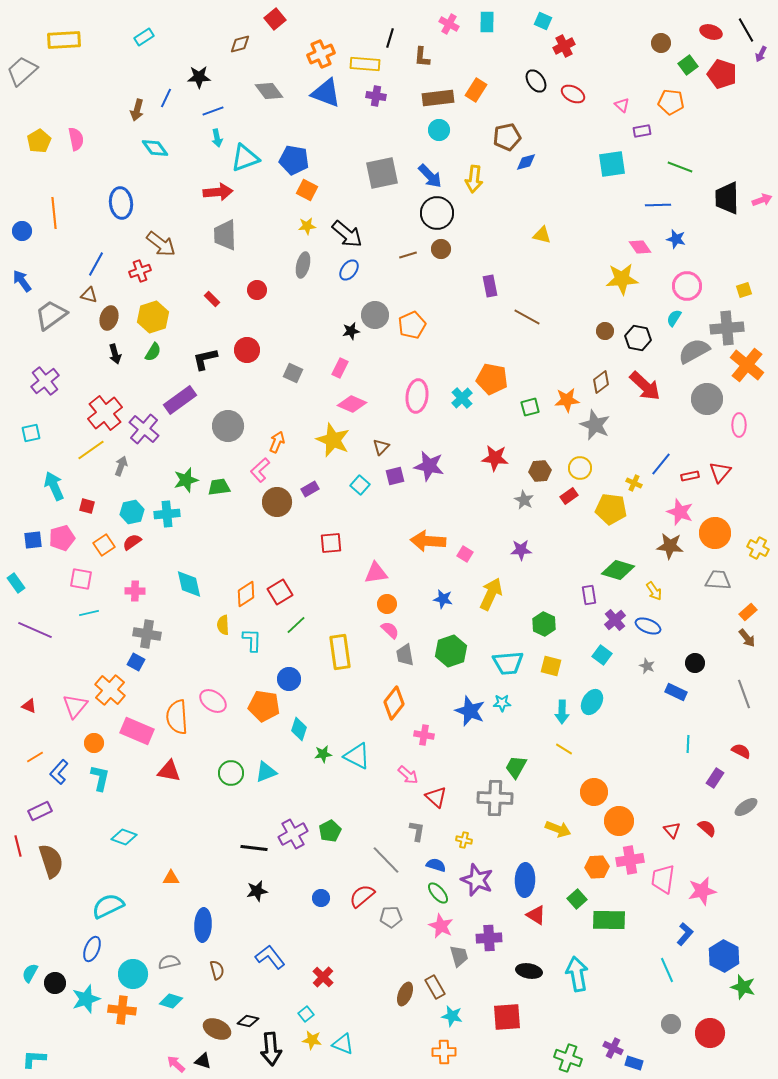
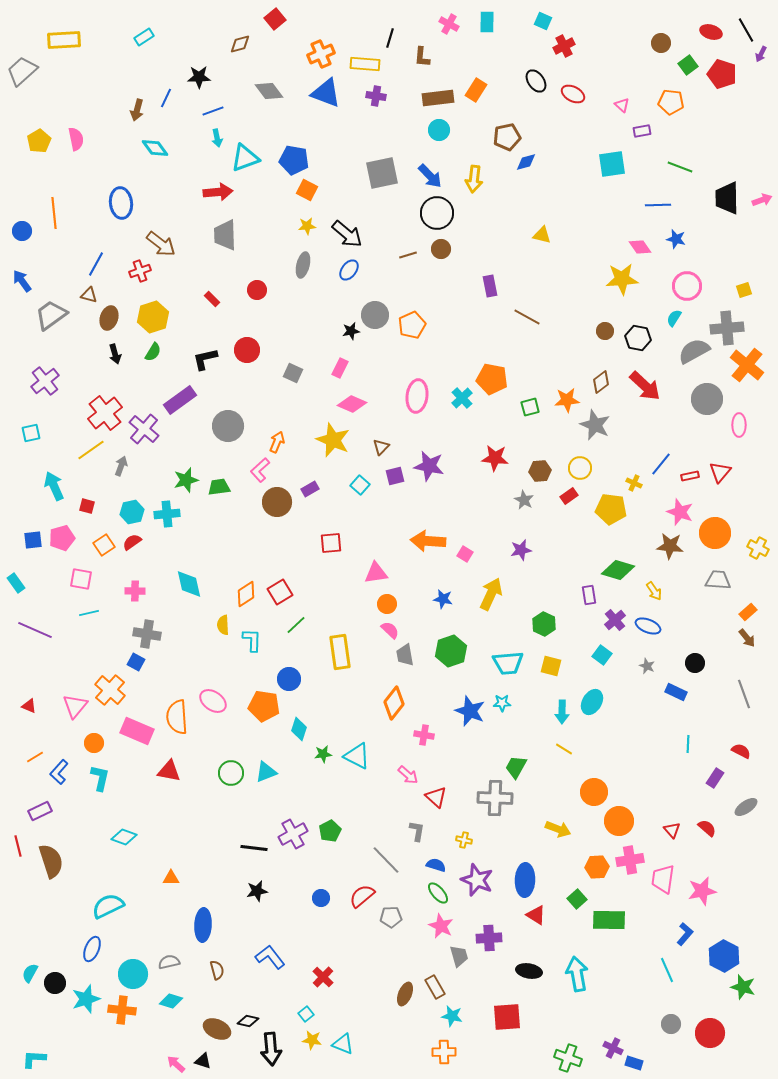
purple star at (521, 550): rotated 10 degrees counterclockwise
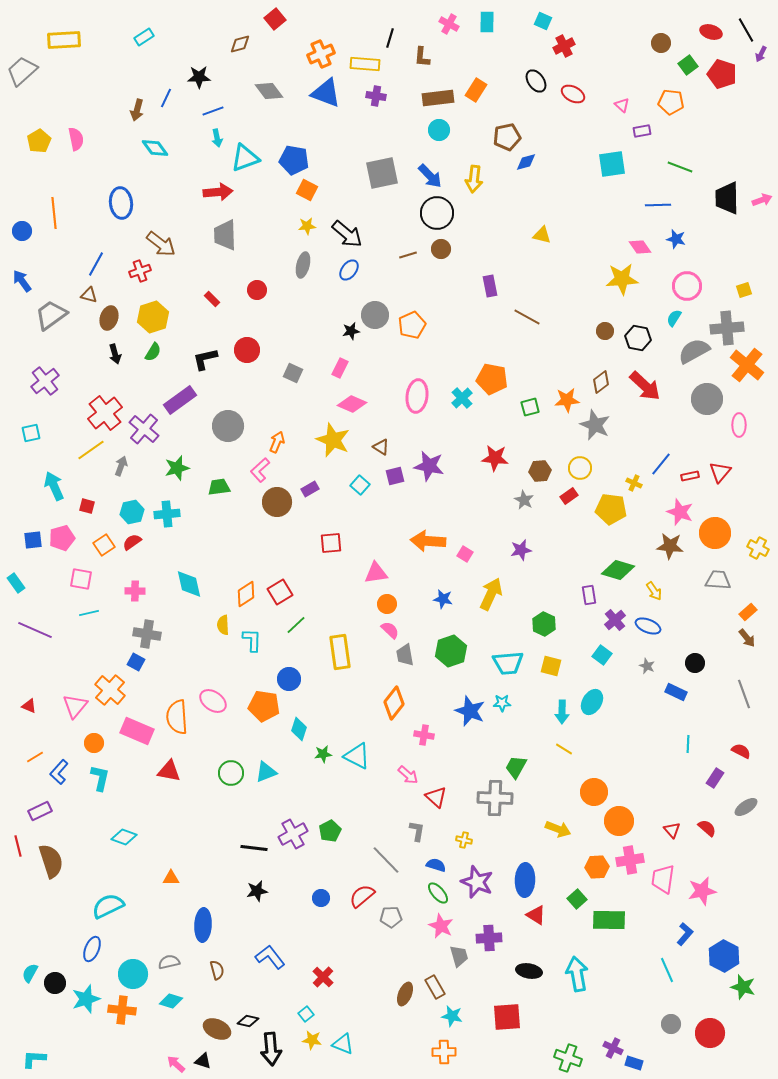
brown triangle at (381, 447): rotated 42 degrees counterclockwise
green star at (186, 480): moved 9 px left, 12 px up
purple star at (477, 880): moved 2 px down
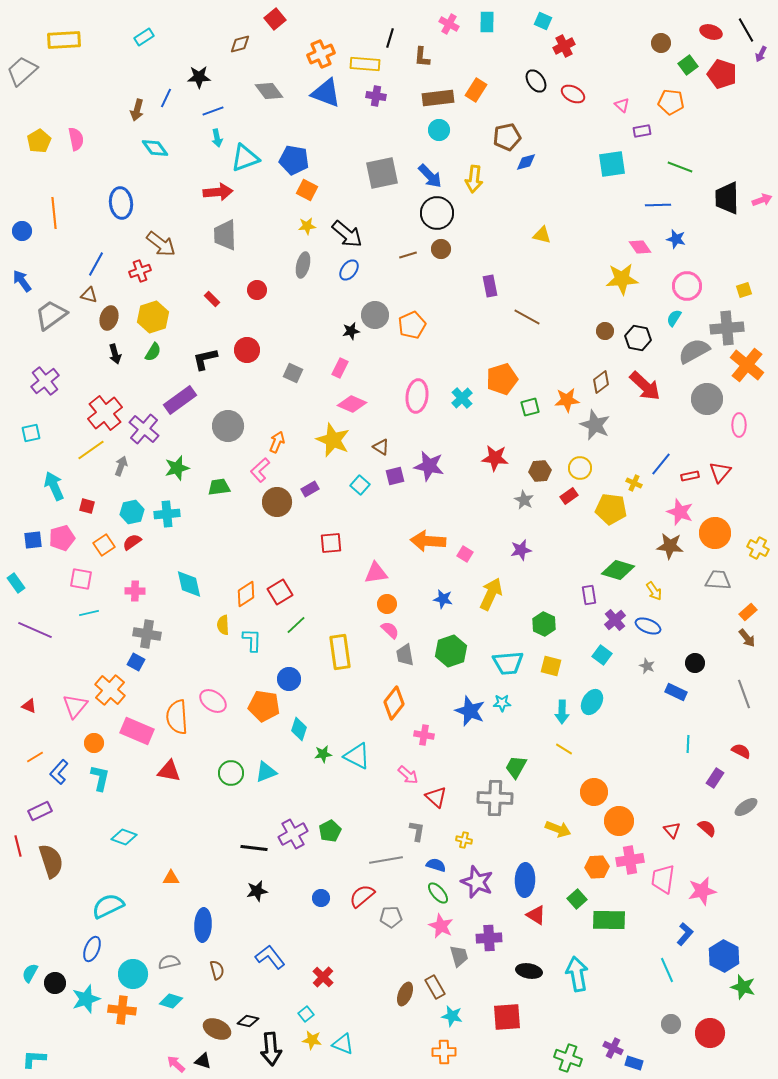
orange pentagon at (492, 379): moved 10 px right; rotated 28 degrees counterclockwise
gray line at (386, 860): rotated 56 degrees counterclockwise
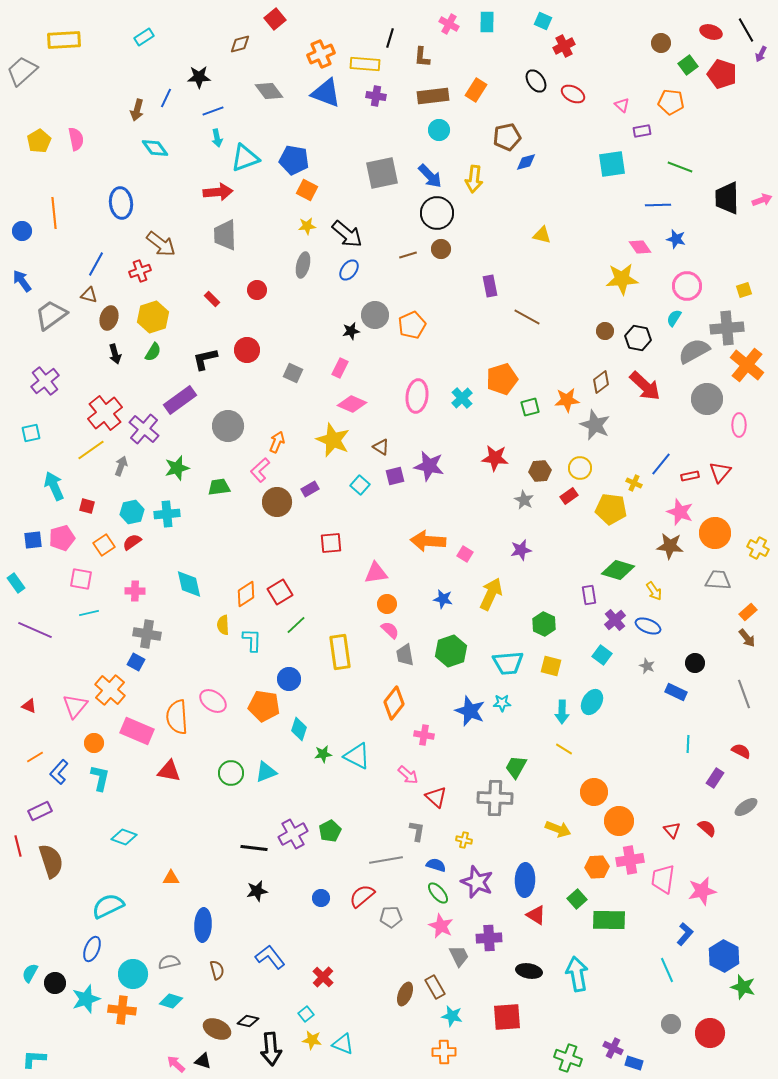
brown rectangle at (438, 98): moved 5 px left, 2 px up
gray trapezoid at (459, 956): rotated 10 degrees counterclockwise
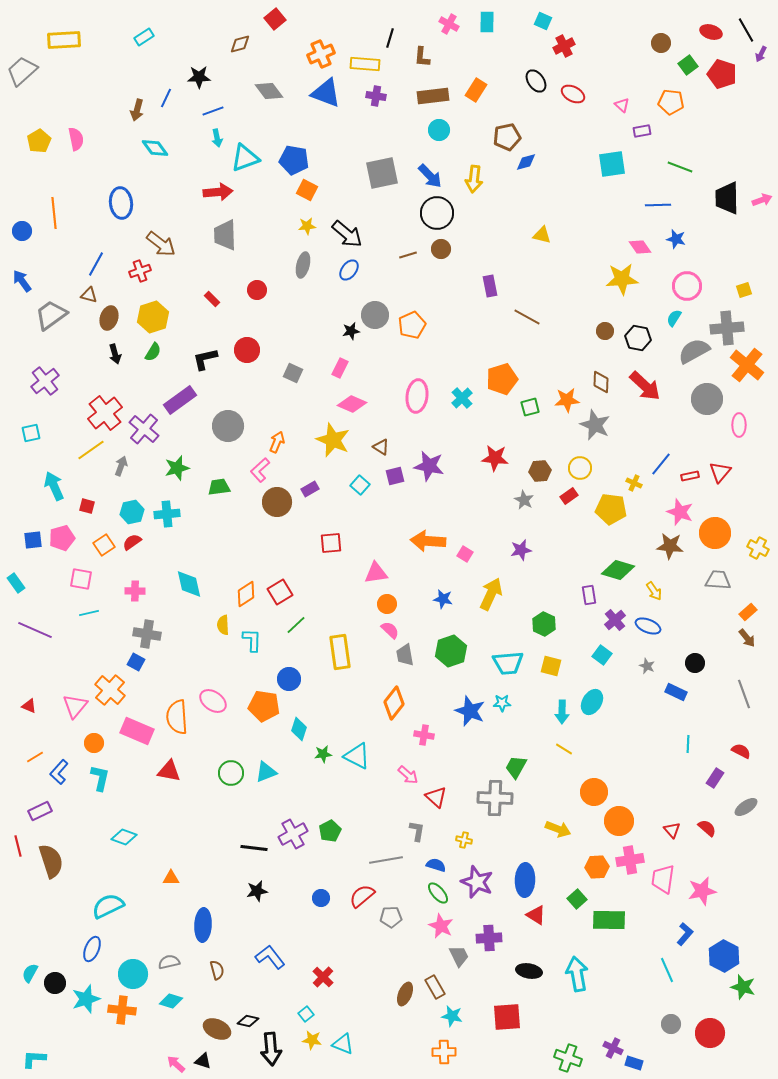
brown diamond at (601, 382): rotated 50 degrees counterclockwise
